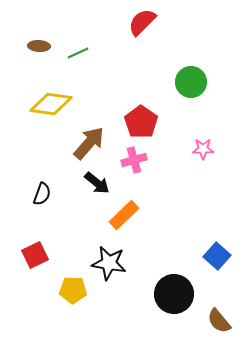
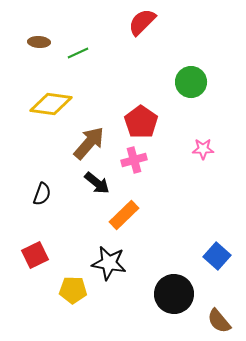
brown ellipse: moved 4 px up
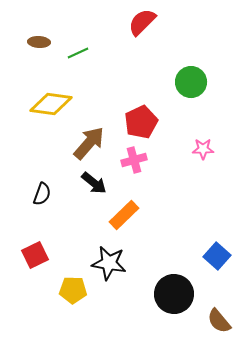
red pentagon: rotated 12 degrees clockwise
black arrow: moved 3 px left
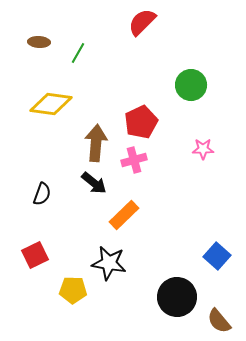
green line: rotated 35 degrees counterclockwise
green circle: moved 3 px down
brown arrow: moved 7 px right; rotated 36 degrees counterclockwise
black circle: moved 3 px right, 3 px down
